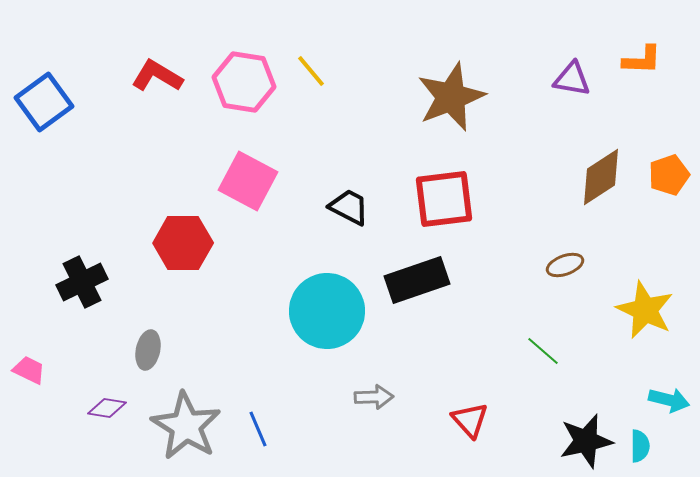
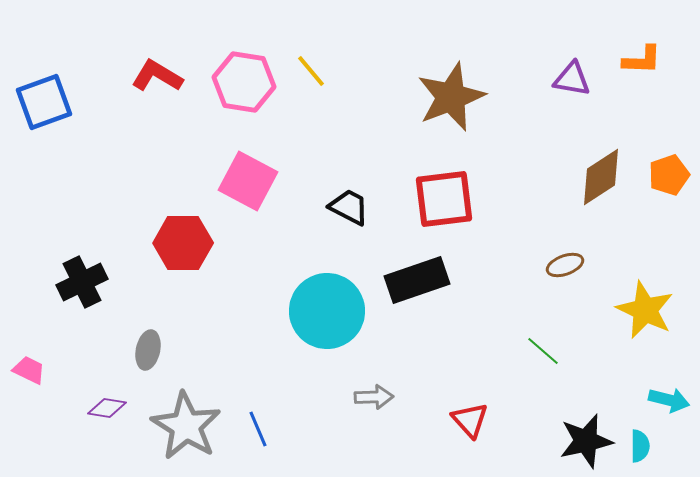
blue square: rotated 16 degrees clockwise
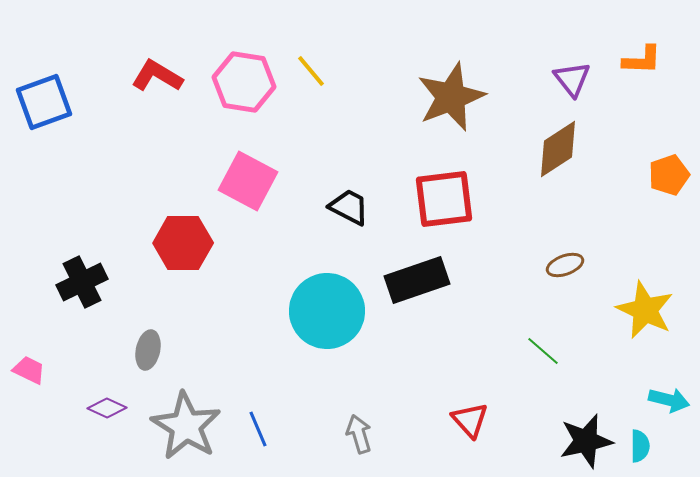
purple triangle: rotated 42 degrees clockwise
brown diamond: moved 43 px left, 28 px up
gray arrow: moved 15 px left, 37 px down; rotated 105 degrees counterclockwise
purple diamond: rotated 15 degrees clockwise
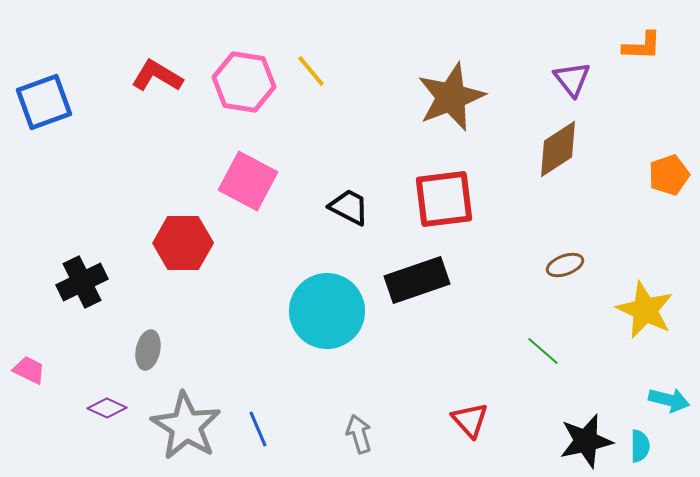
orange L-shape: moved 14 px up
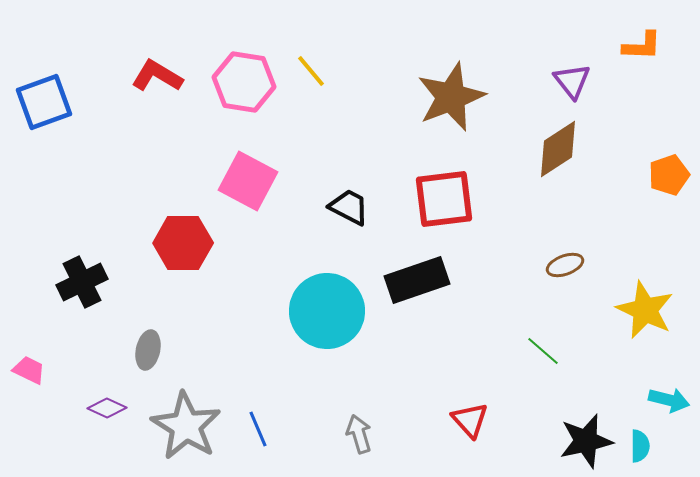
purple triangle: moved 2 px down
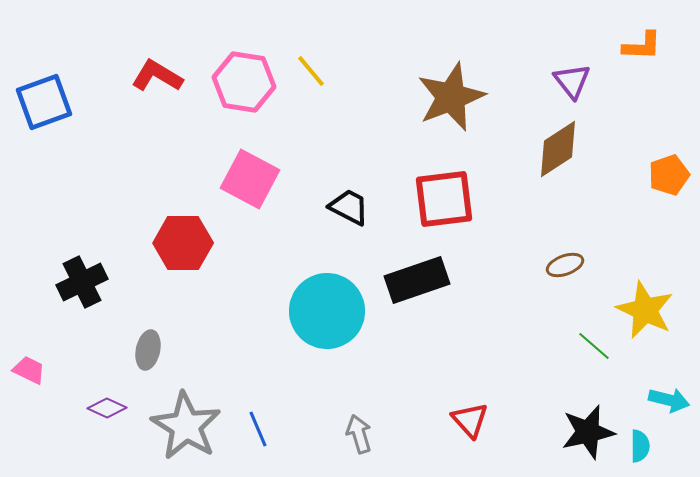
pink square: moved 2 px right, 2 px up
green line: moved 51 px right, 5 px up
black star: moved 2 px right, 9 px up
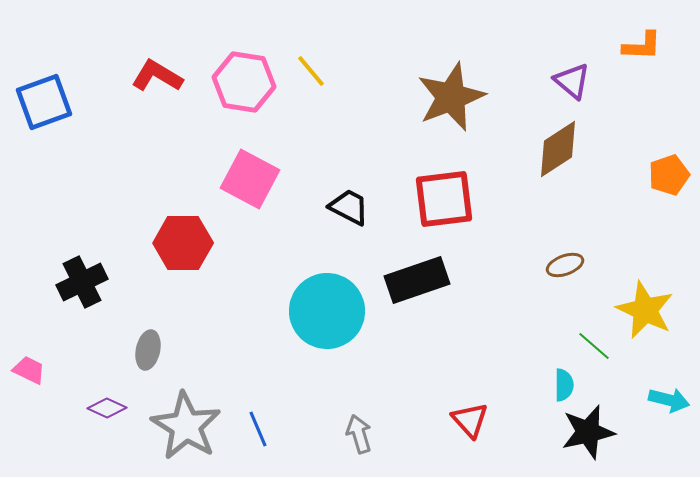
purple triangle: rotated 12 degrees counterclockwise
cyan semicircle: moved 76 px left, 61 px up
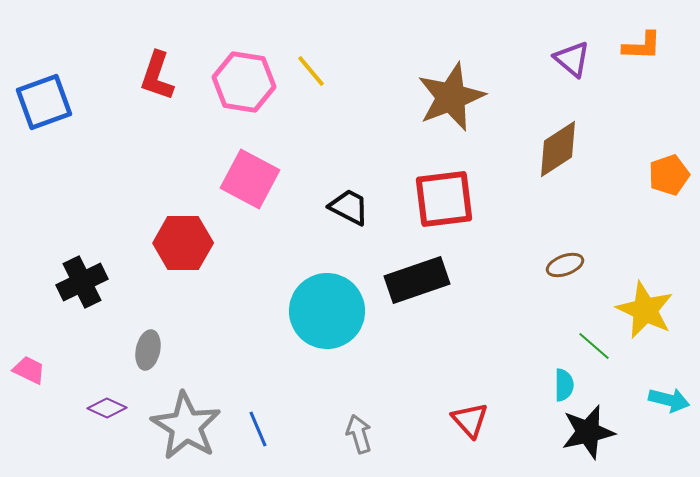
red L-shape: rotated 102 degrees counterclockwise
purple triangle: moved 22 px up
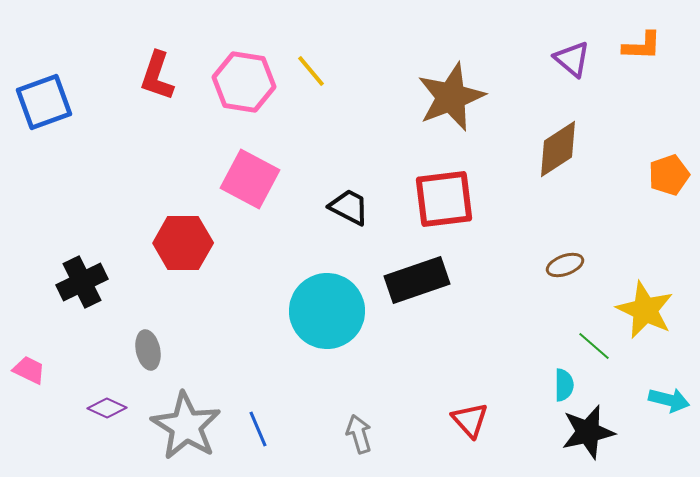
gray ellipse: rotated 24 degrees counterclockwise
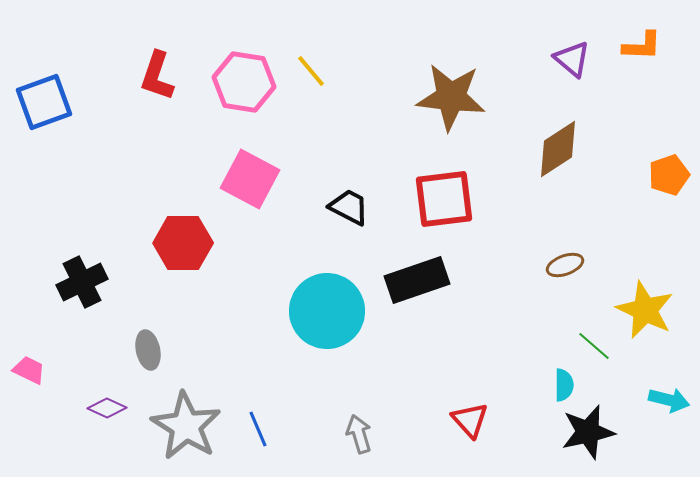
brown star: rotated 28 degrees clockwise
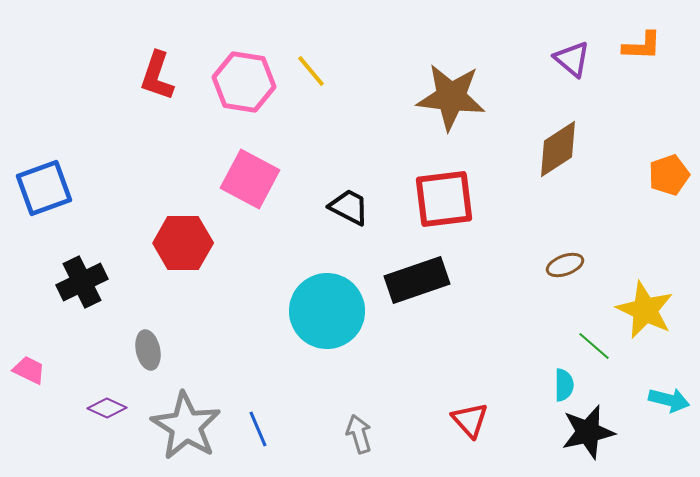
blue square: moved 86 px down
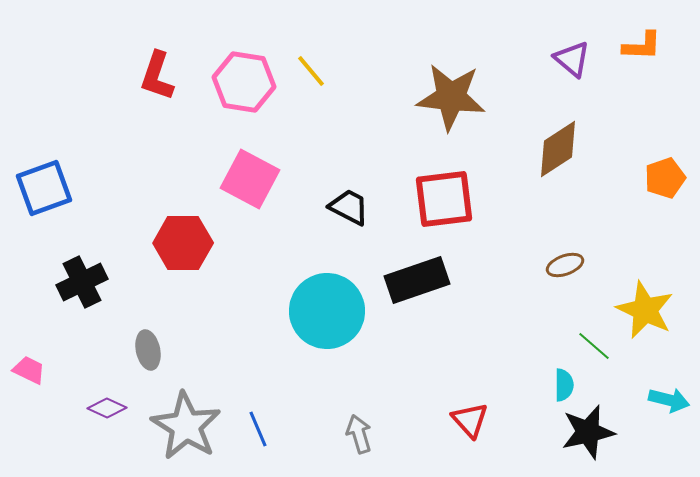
orange pentagon: moved 4 px left, 3 px down
